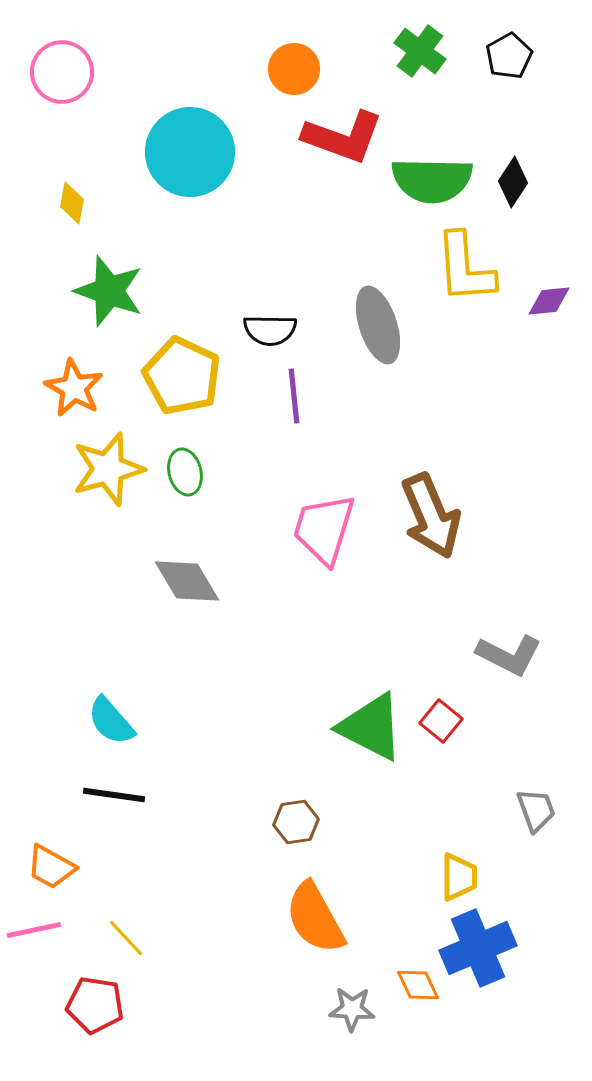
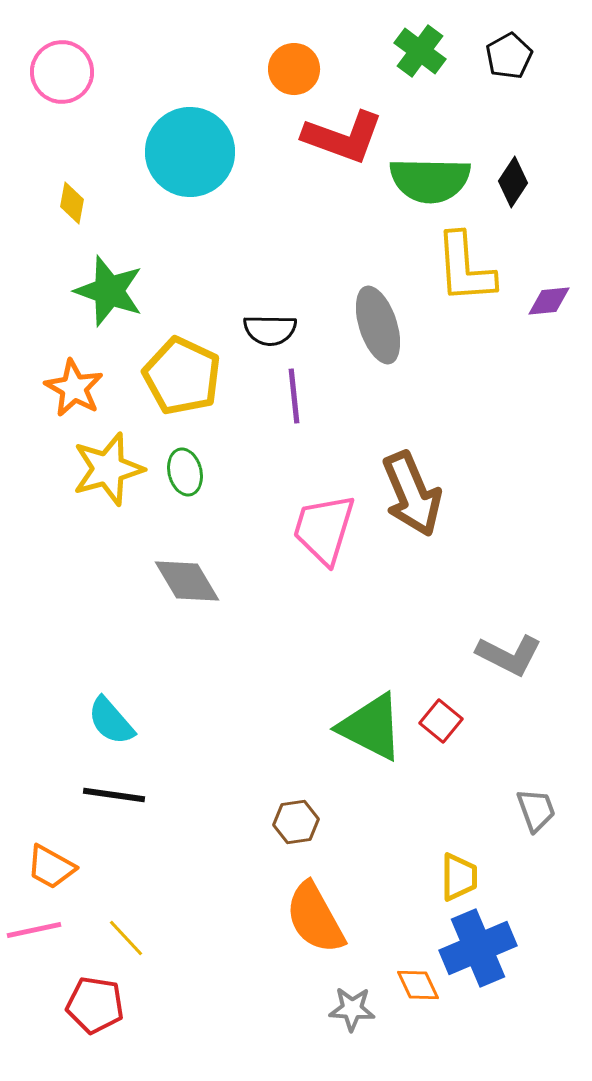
green semicircle: moved 2 px left
brown arrow: moved 19 px left, 22 px up
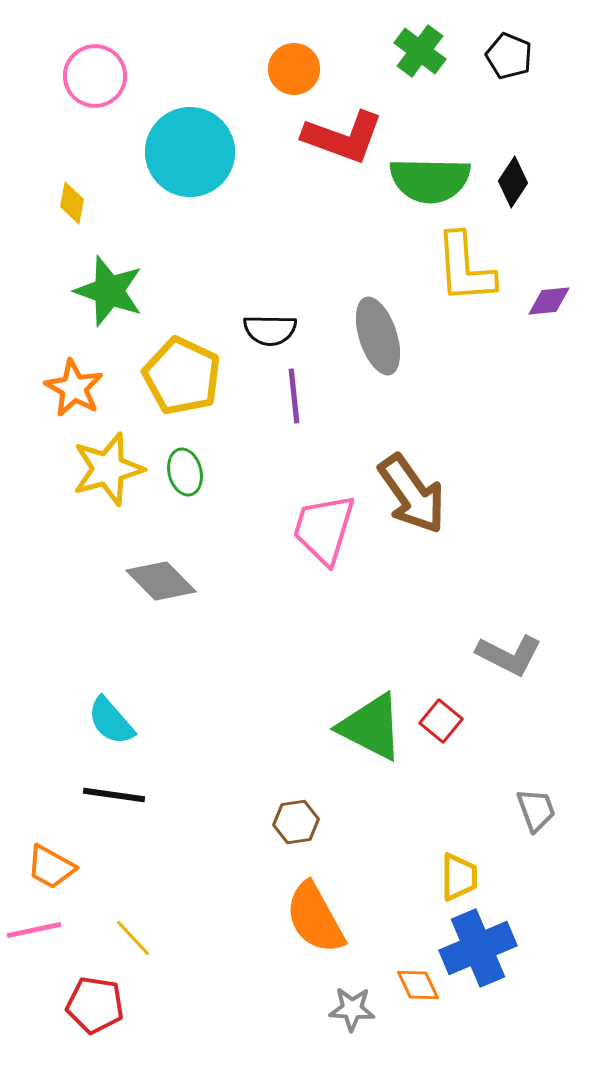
black pentagon: rotated 21 degrees counterclockwise
pink circle: moved 33 px right, 4 px down
gray ellipse: moved 11 px down
brown arrow: rotated 12 degrees counterclockwise
gray diamond: moved 26 px left; rotated 14 degrees counterclockwise
yellow line: moved 7 px right
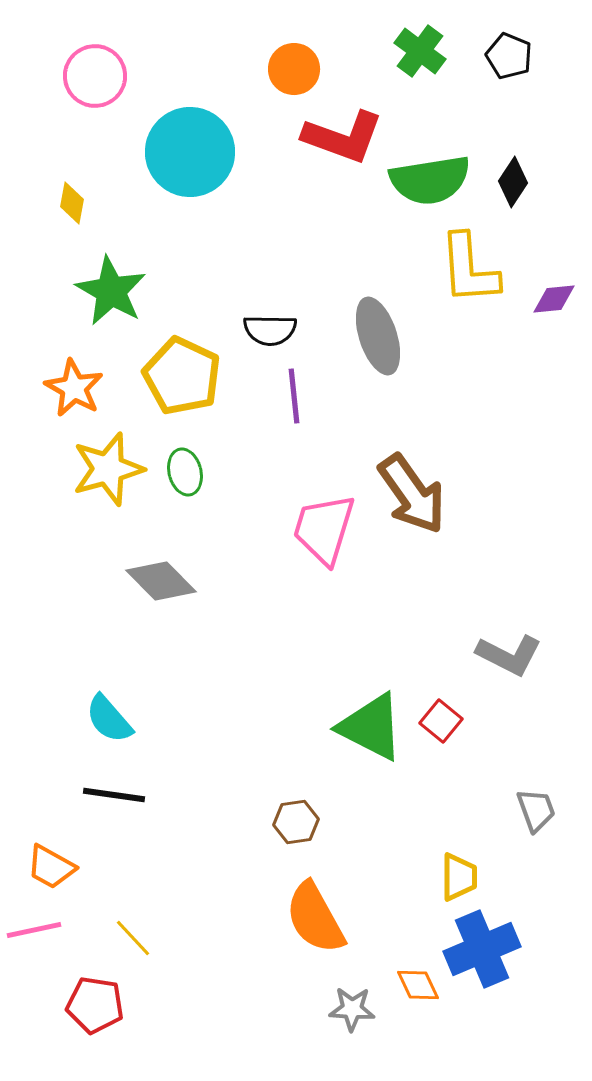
green semicircle: rotated 10 degrees counterclockwise
yellow L-shape: moved 4 px right, 1 px down
green star: moved 2 px right; rotated 10 degrees clockwise
purple diamond: moved 5 px right, 2 px up
cyan semicircle: moved 2 px left, 2 px up
blue cross: moved 4 px right, 1 px down
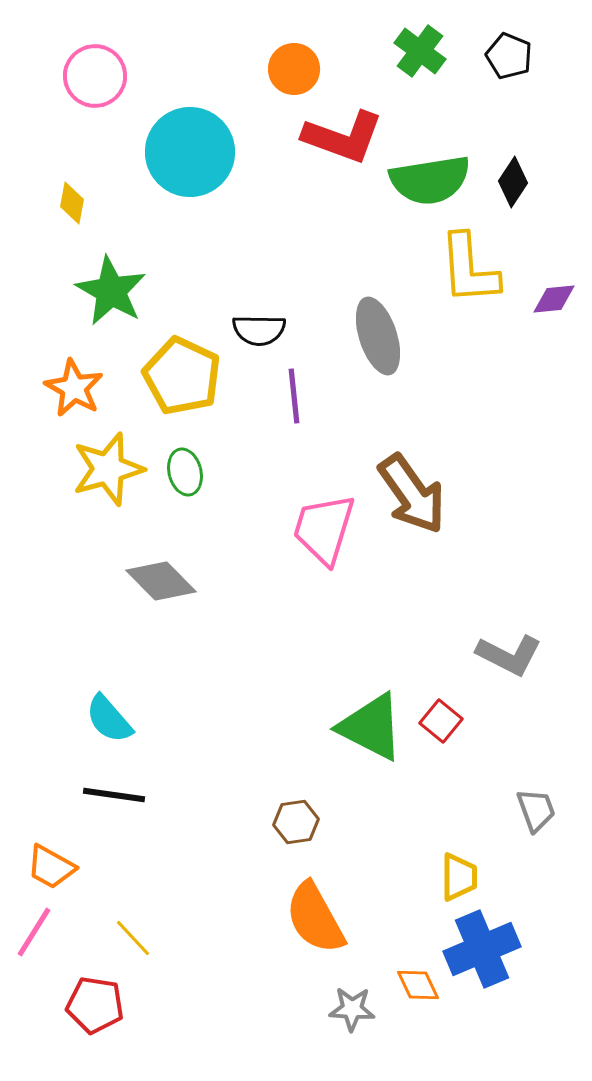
black semicircle: moved 11 px left
pink line: moved 2 px down; rotated 46 degrees counterclockwise
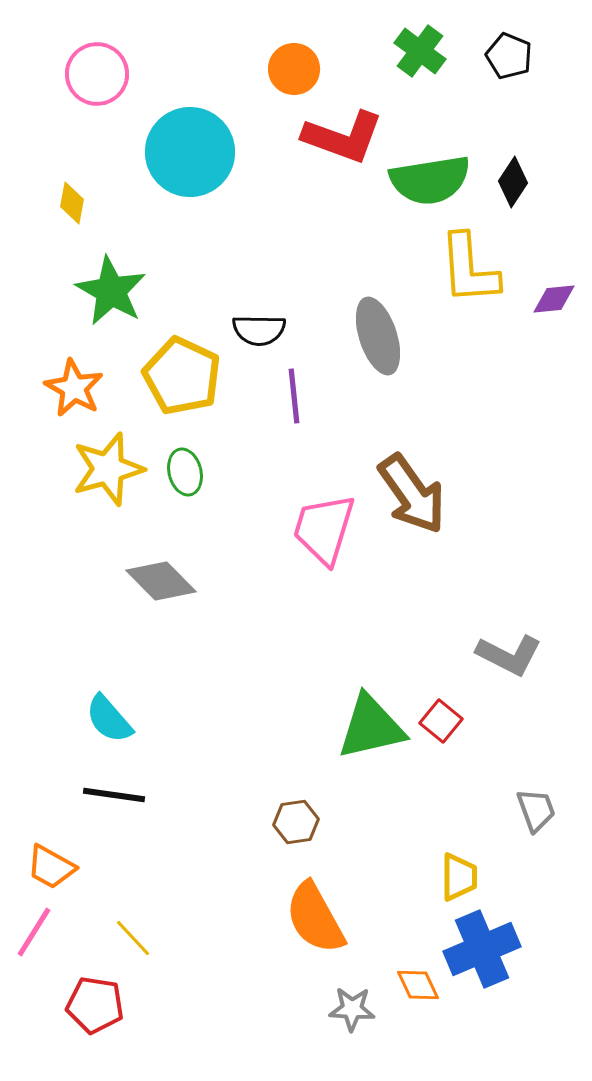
pink circle: moved 2 px right, 2 px up
green triangle: rotated 40 degrees counterclockwise
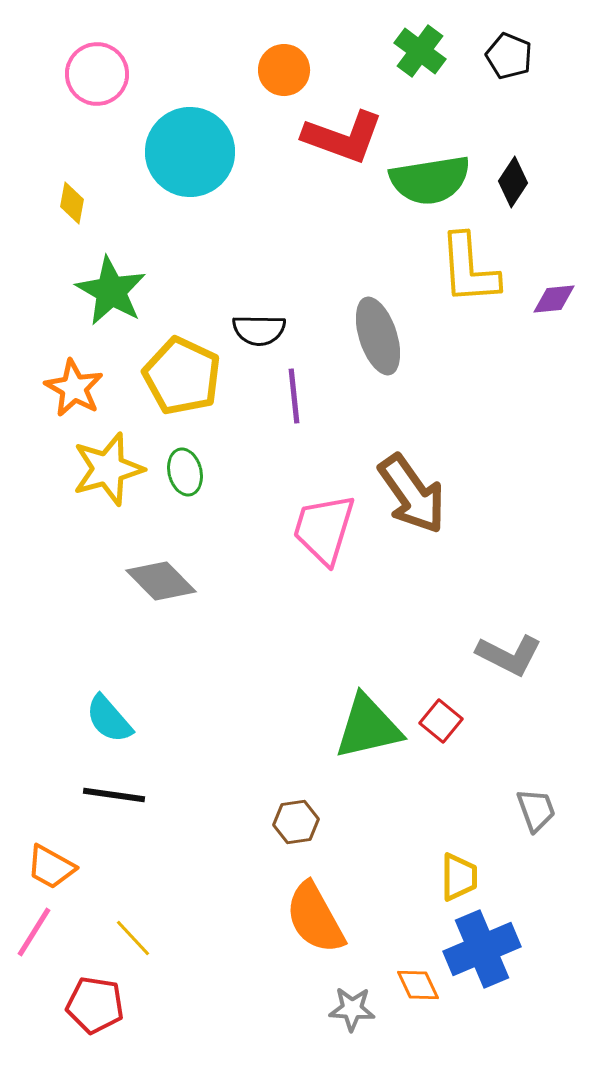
orange circle: moved 10 px left, 1 px down
green triangle: moved 3 px left
